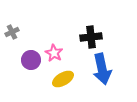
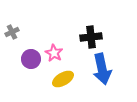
purple circle: moved 1 px up
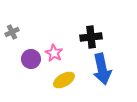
yellow ellipse: moved 1 px right, 1 px down
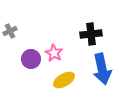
gray cross: moved 2 px left, 1 px up
black cross: moved 3 px up
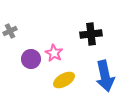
blue arrow: moved 3 px right, 7 px down
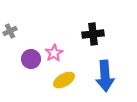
black cross: moved 2 px right
pink star: rotated 12 degrees clockwise
blue arrow: rotated 8 degrees clockwise
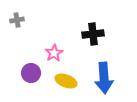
gray cross: moved 7 px right, 11 px up; rotated 16 degrees clockwise
purple circle: moved 14 px down
blue arrow: moved 1 px left, 2 px down
yellow ellipse: moved 2 px right, 1 px down; rotated 50 degrees clockwise
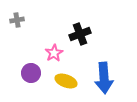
black cross: moved 13 px left; rotated 15 degrees counterclockwise
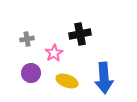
gray cross: moved 10 px right, 19 px down
black cross: rotated 10 degrees clockwise
yellow ellipse: moved 1 px right
